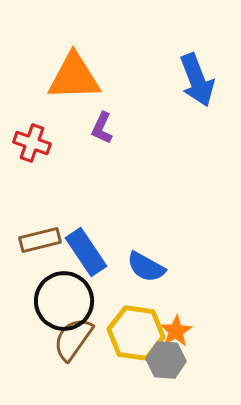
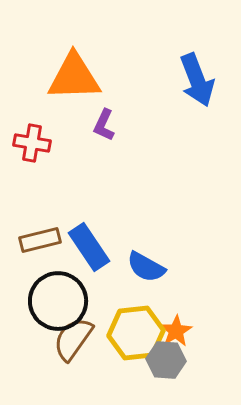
purple L-shape: moved 2 px right, 3 px up
red cross: rotated 9 degrees counterclockwise
blue rectangle: moved 3 px right, 5 px up
black circle: moved 6 px left
yellow hexagon: rotated 14 degrees counterclockwise
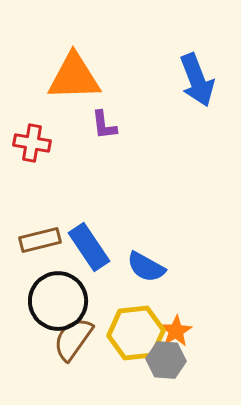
purple L-shape: rotated 32 degrees counterclockwise
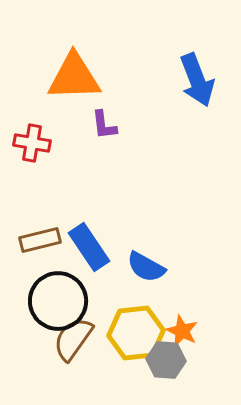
orange star: moved 6 px right; rotated 16 degrees counterclockwise
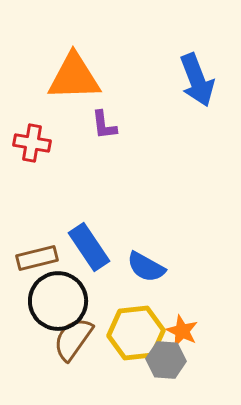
brown rectangle: moved 3 px left, 18 px down
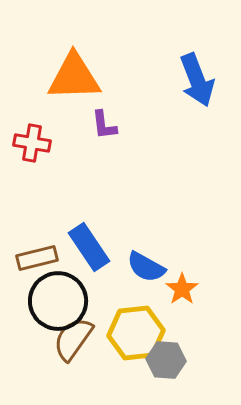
orange star: moved 42 px up; rotated 12 degrees clockwise
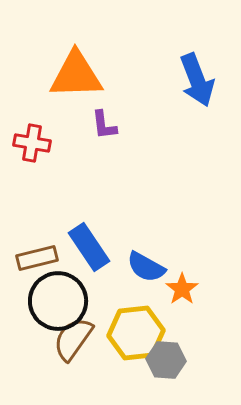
orange triangle: moved 2 px right, 2 px up
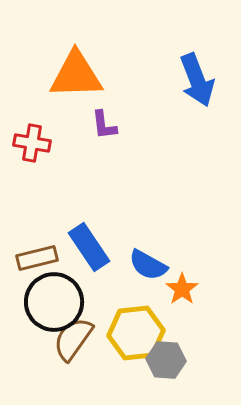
blue semicircle: moved 2 px right, 2 px up
black circle: moved 4 px left, 1 px down
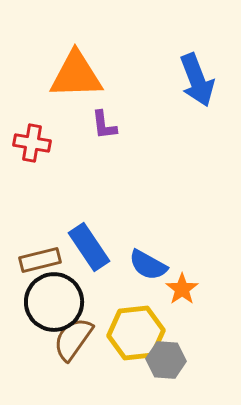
brown rectangle: moved 3 px right, 2 px down
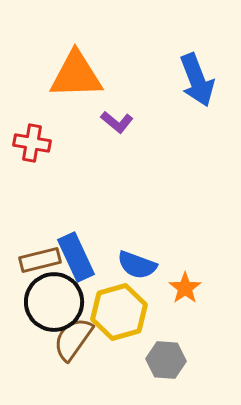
purple L-shape: moved 13 px right, 3 px up; rotated 44 degrees counterclockwise
blue rectangle: moved 13 px left, 10 px down; rotated 9 degrees clockwise
blue semicircle: moved 11 px left; rotated 9 degrees counterclockwise
orange star: moved 3 px right, 1 px up
yellow hexagon: moved 17 px left, 21 px up; rotated 10 degrees counterclockwise
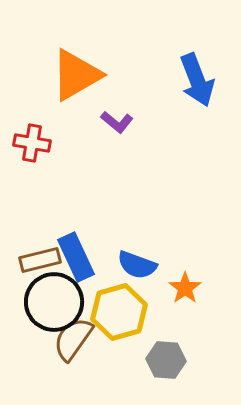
orange triangle: rotated 28 degrees counterclockwise
